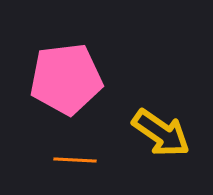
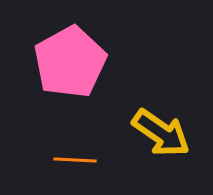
pink pentagon: moved 4 px right, 17 px up; rotated 22 degrees counterclockwise
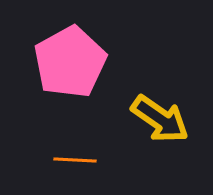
yellow arrow: moved 1 px left, 14 px up
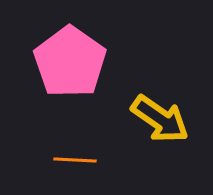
pink pentagon: rotated 8 degrees counterclockwise
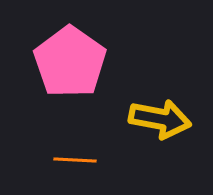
yellow arrow: rotated 24 degrees counterclockwise
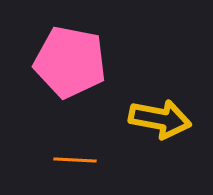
pink pentagon: rotated 24 degrees counterclockwise
